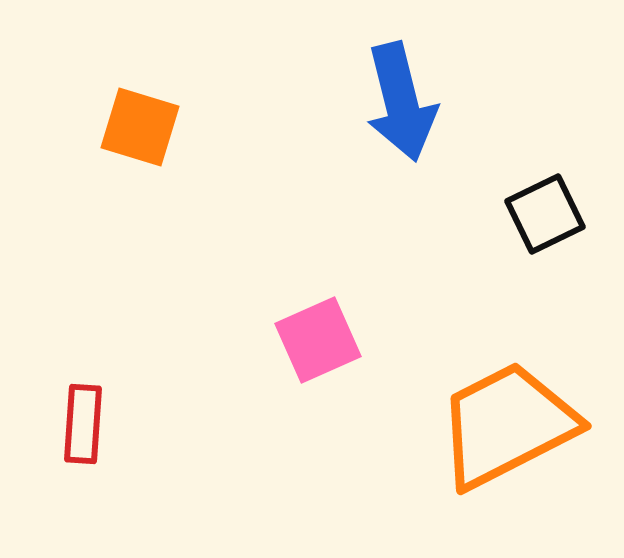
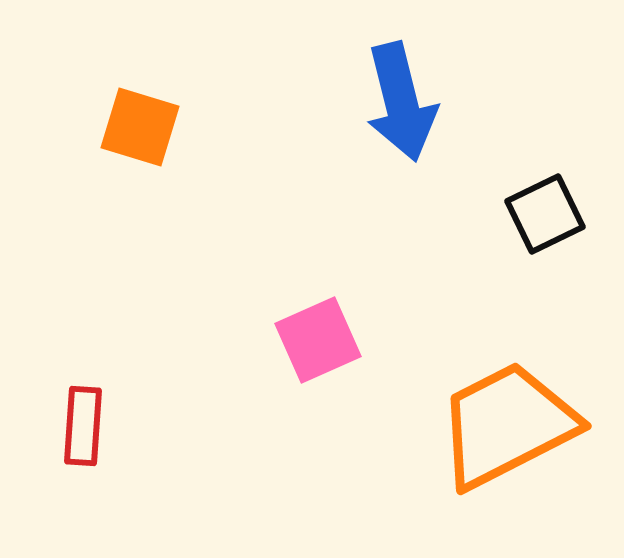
red rectangle: moved 2 px down
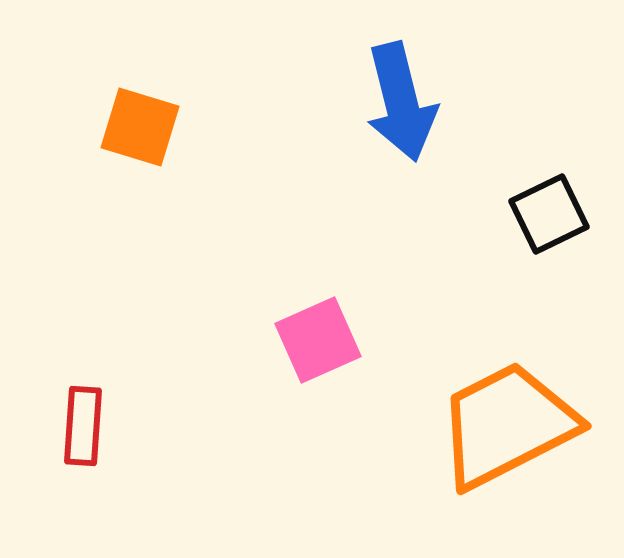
black square: moved 4 px right
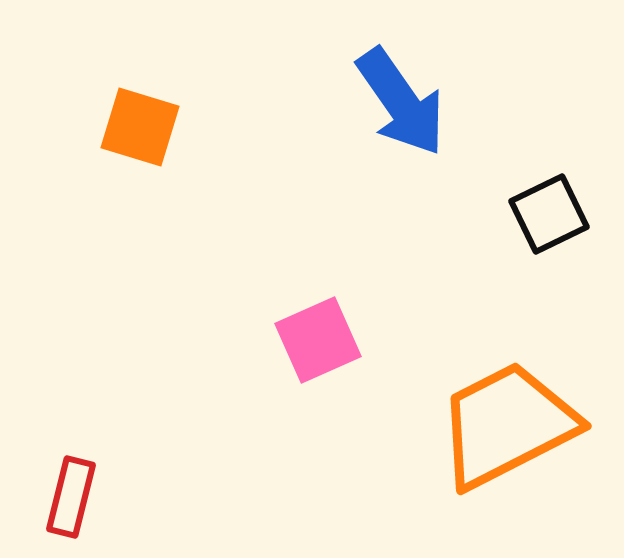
blue arrow: rotated 21 degrees counterclockwise
red rectangle: moved 12 px left, 71 px down; rotated 10 degrees clockwise
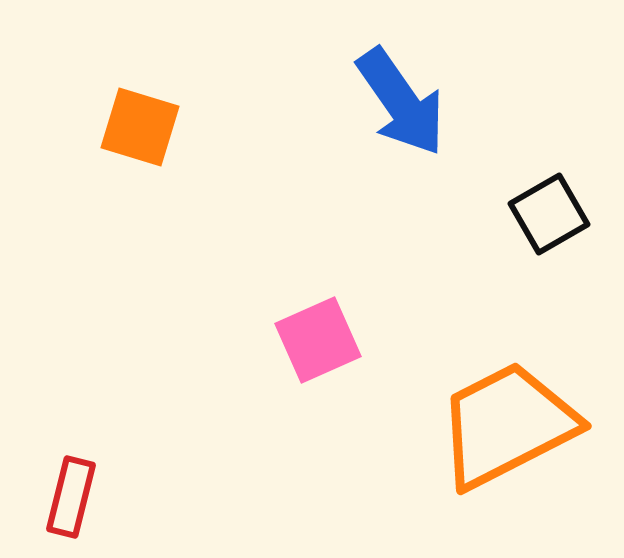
black square: rotated 4 degrees counterclockwise
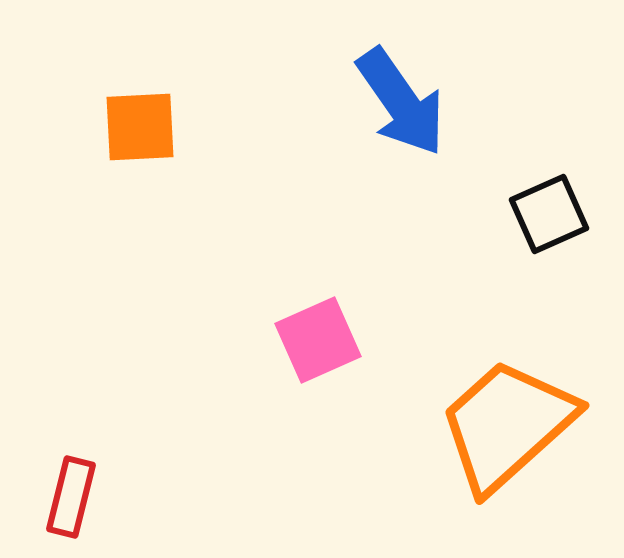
orange square: rotated 20 degrees counterclockwise
black square: rotated 6 degrees clockwise
orange trapezoid: rotated 15 degrees counterclockwise
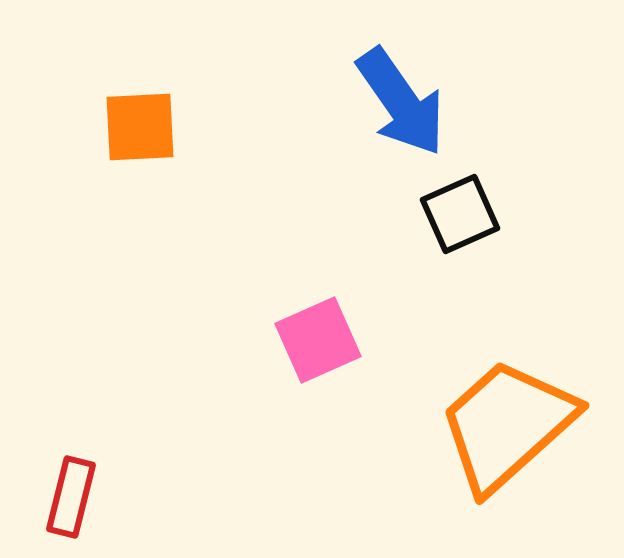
black square: moved 89 px left
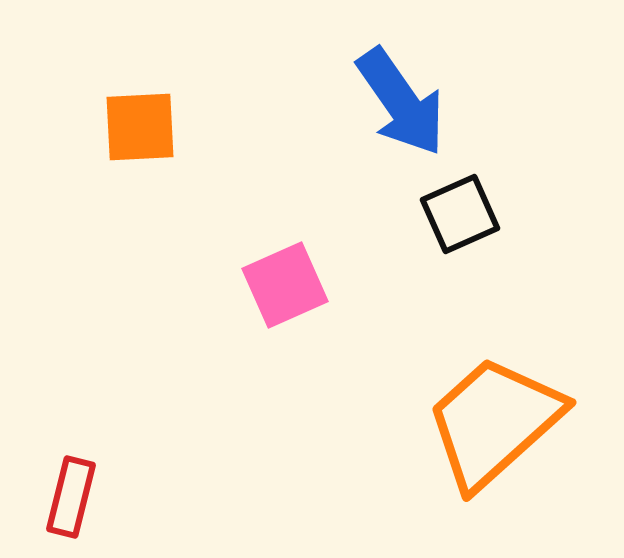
pink square: moved 33 px left, 55 px up
orange trapezoid: moved 13 px left, 3 px up
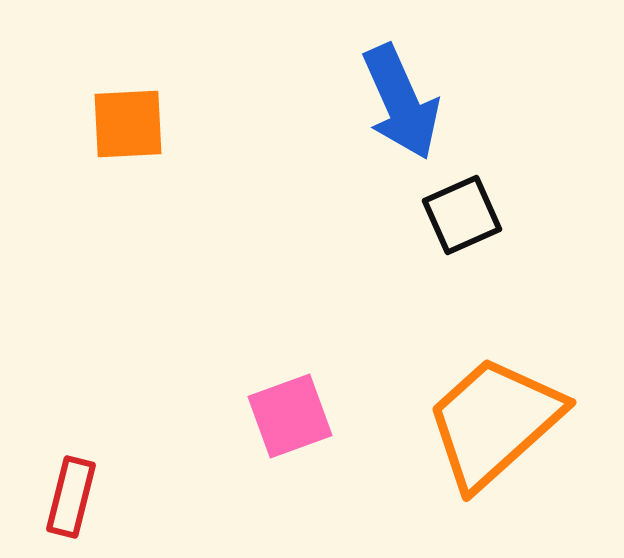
blue arrow: rotated 11 degrees clockwise
orange square: moved 12 px left, 3 px up
black square: moved 2 px right, 1 px down
pink square: moved 5 px right, 131 px down; rotated 4 degrees clockwise
